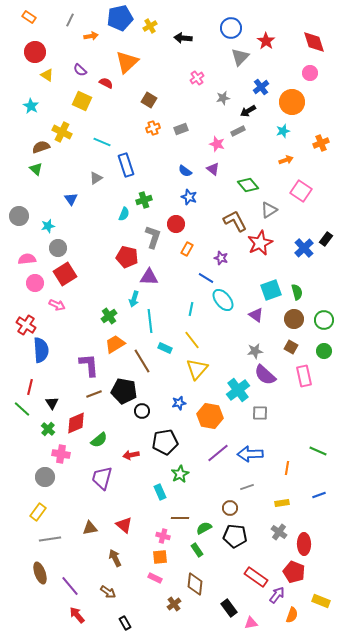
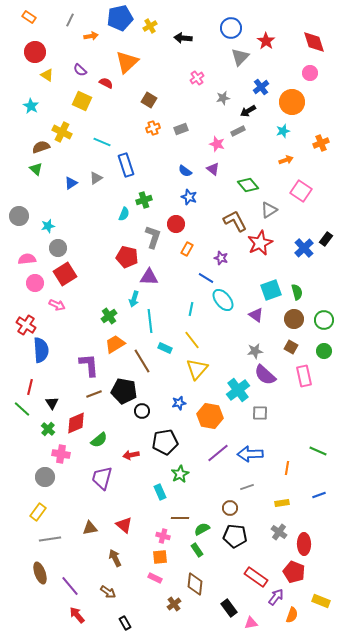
blue triangle at (71, 199): moved 16 px up; rotated 32 degrees clockwise
green semicircle at (204, 528): moved 2 px left, 1 px down
purple arrow at (277, 595): moved 1 px left, 2 px down
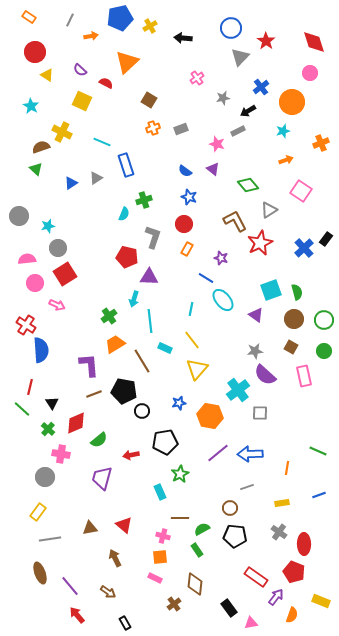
red circle at (176, 224): moved 8 px right
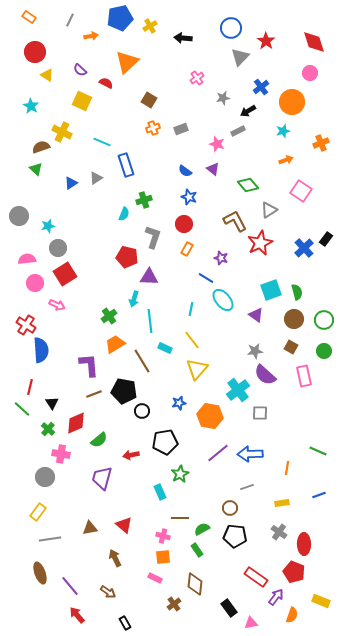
orange square at (160, 557): moved 3 px right
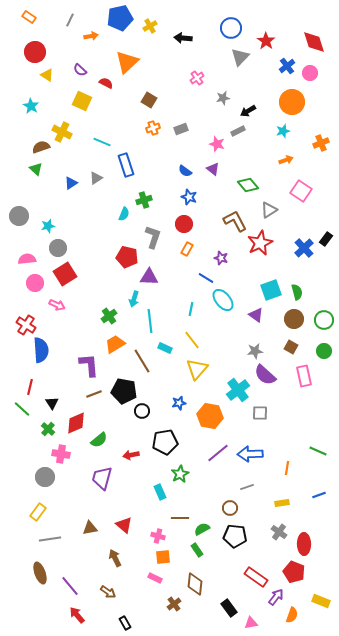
blue cross at (261, 87): moved 26 px right, 21 px up
pink cross at (163, 536): moved 5 px left
